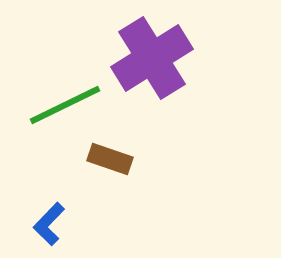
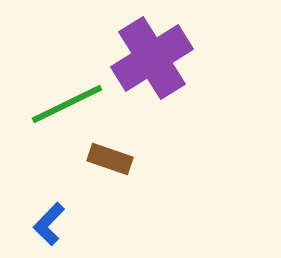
green line: moved 2 px right, 1 px up
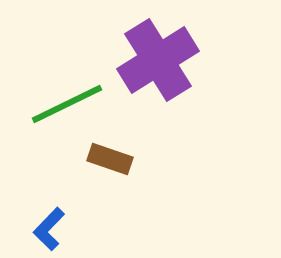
purple cross: moved 6 px right, 2 px down
blue L-shape: moved 5 px down
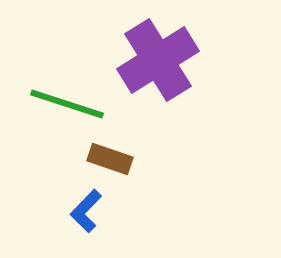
green line: rotated 44 degrees clockwise
blue L-shape: moved 37 px right, 18 px up
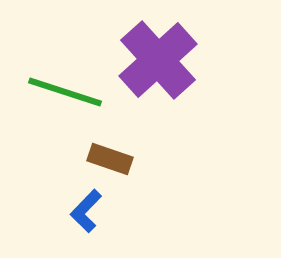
purple cross: rotated 10 degrees counterclockwise
green line: moved 2 px left, 12 px up
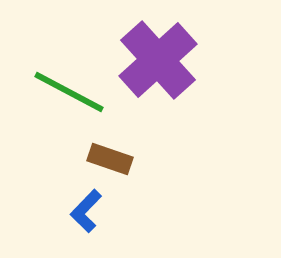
green line: moved 4 px right; rotated 10 degrees clockwise
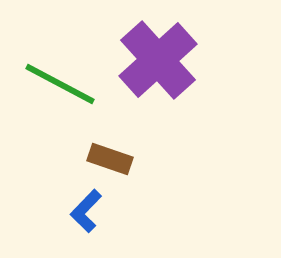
green line: moved 9 px left, 8 px up
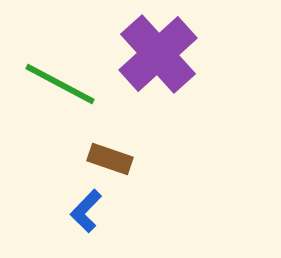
purple cross: moved 6 px up
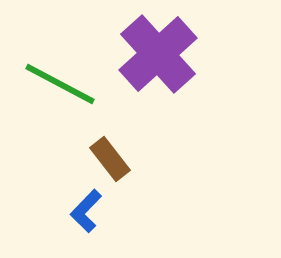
brown rectangle: rotated 33 degrees clockwise
